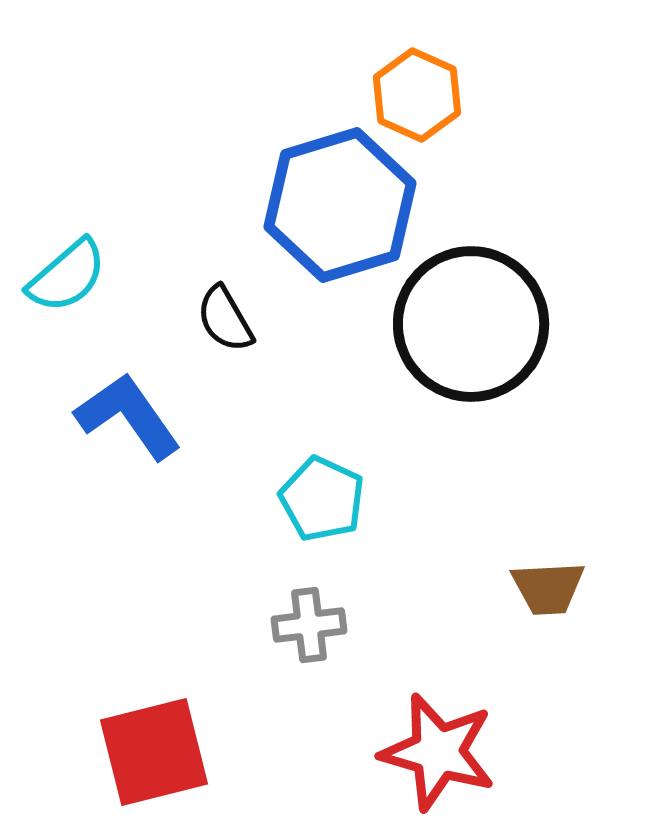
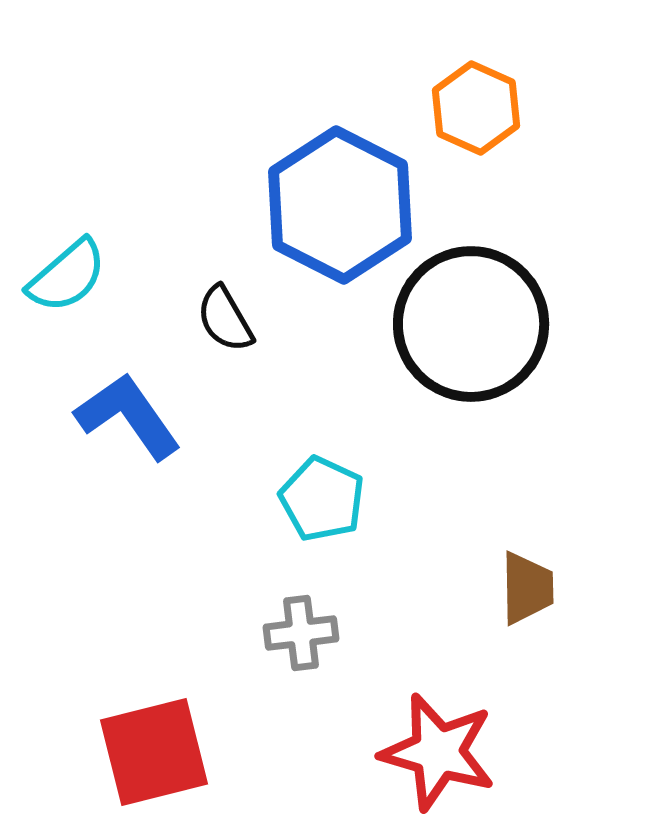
orange hexagon: moved 59 px right, 13 px down
blue hexagon: rotated 16 degrees counterclockwise
brown trapezoid: moved 21 px left; rotated 88 degrees counterclockwise
gray cross: moved 8 px left, 8 px down
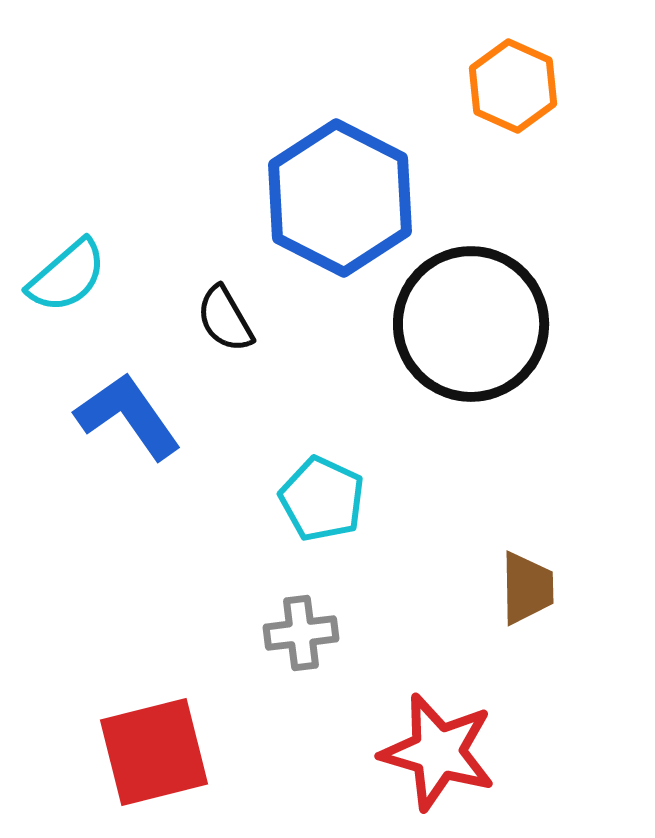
orange hexagon: moved 37 px right, 22 px up
blue hexagon: moved 7 px up
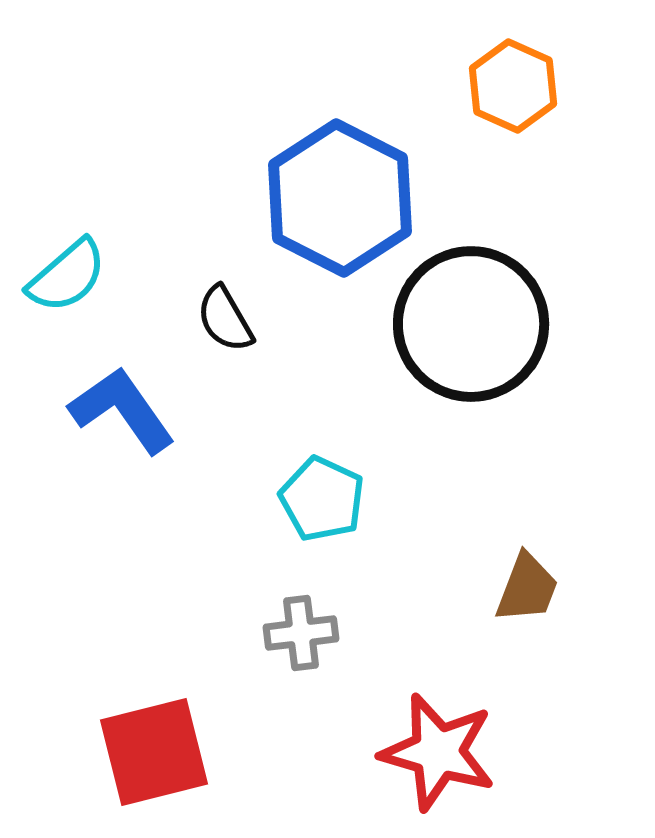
blue L-shape: moved 6 px left, 6 px up
brown trapezoid: rotated 22 degrees clockwise
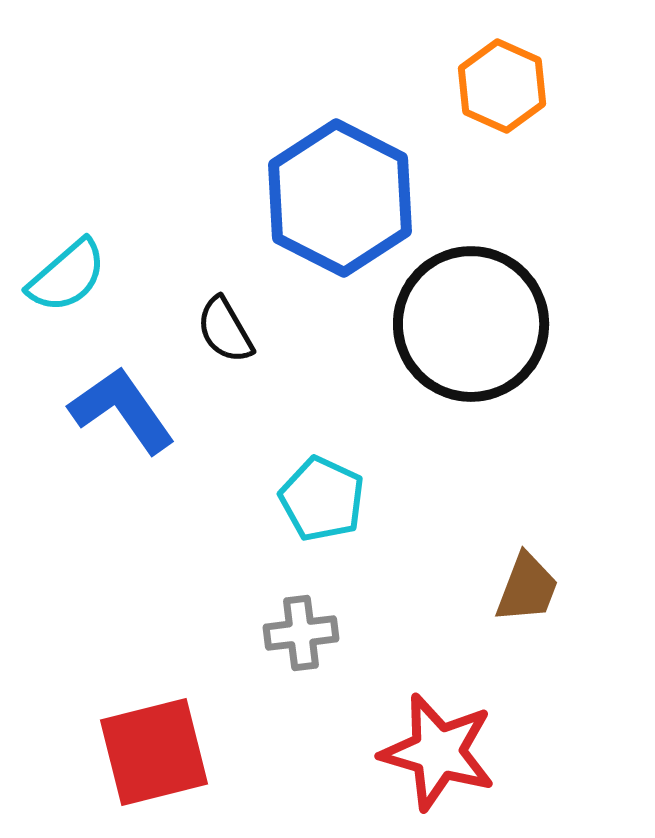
orange hexagon: moved 11 px left
black semicircle: moved 11 px down
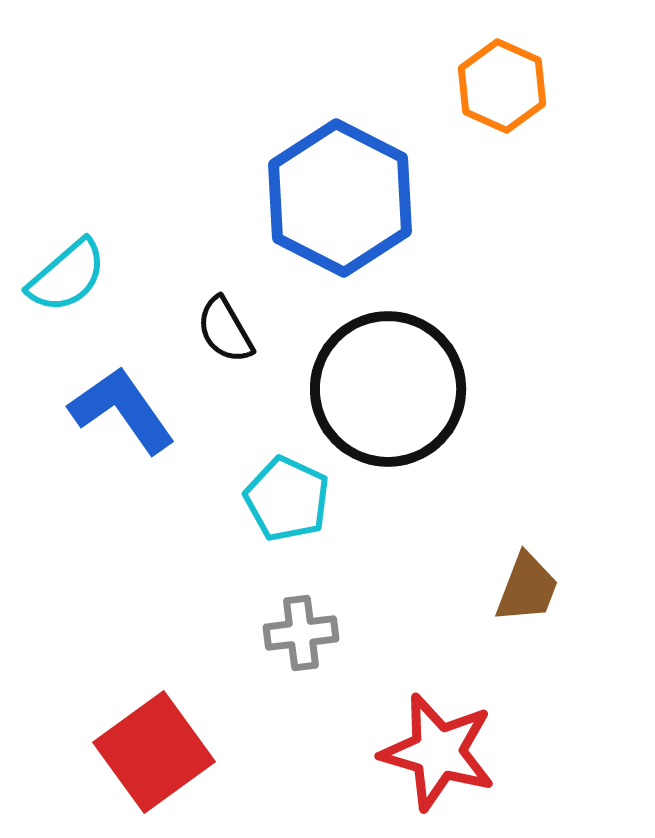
black circle: moved 83 px left, 65 px down
cyan pentagon: moved 35 px left
red square: rotated 22 degrees counterclockwise
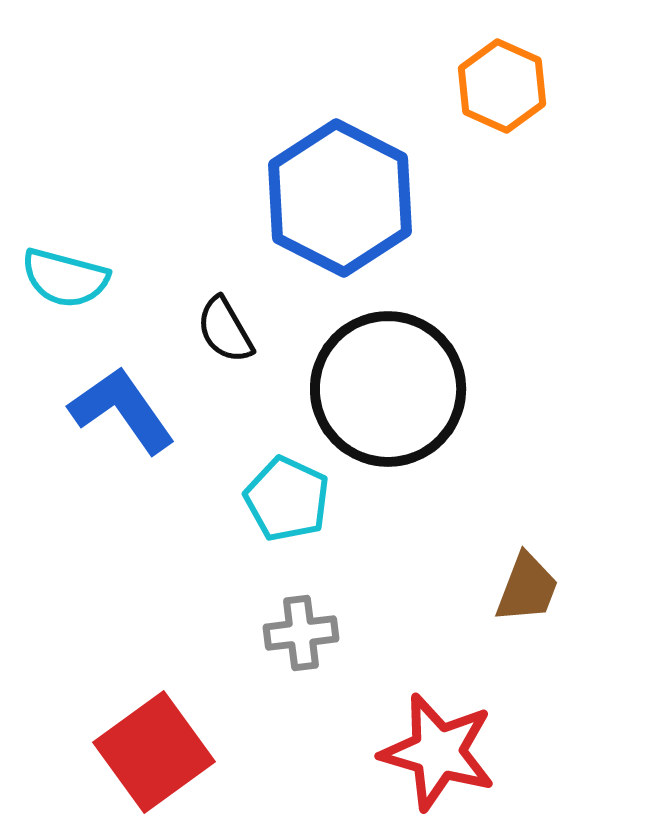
cyan semicircle: moved 2 px left, 2 px down; rotated 56 degrees clockwise
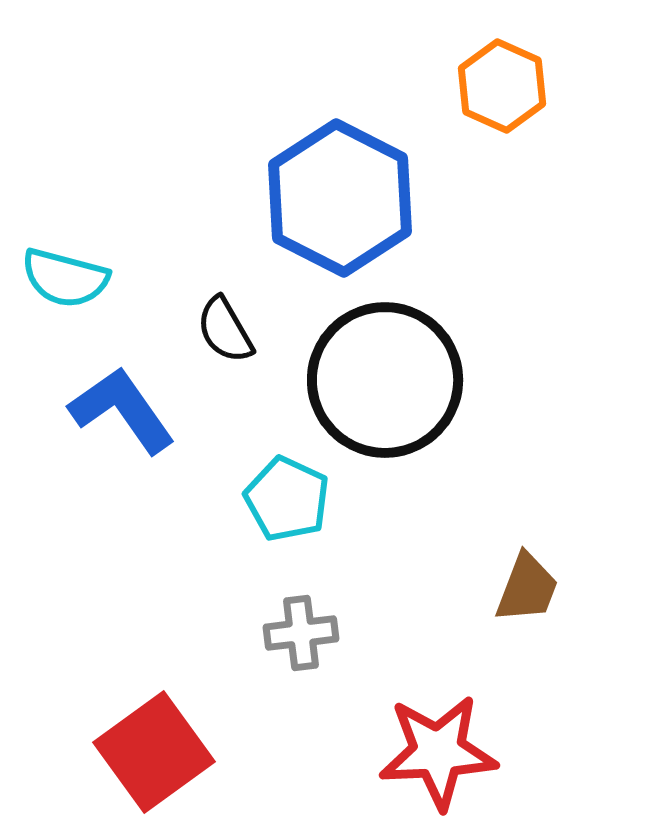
black circle: moved 3 px left, 9 px up
red star: rotated 19 degrees counterclockwise
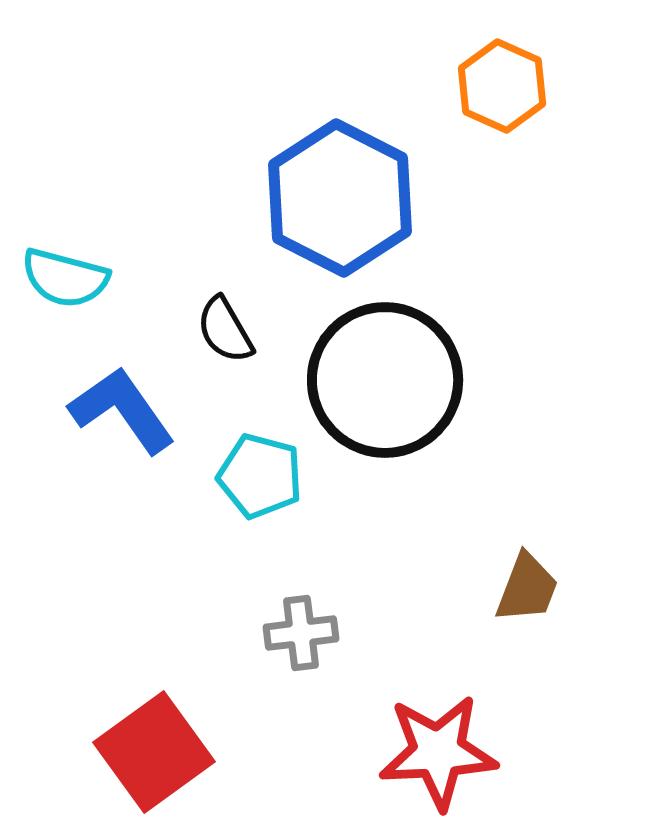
cyan pentagon: moved 27 px left, 23 px up; rotated 10 degrees counterclockwise
